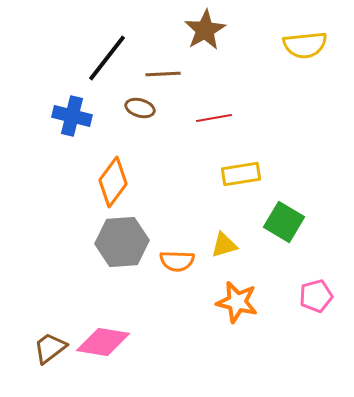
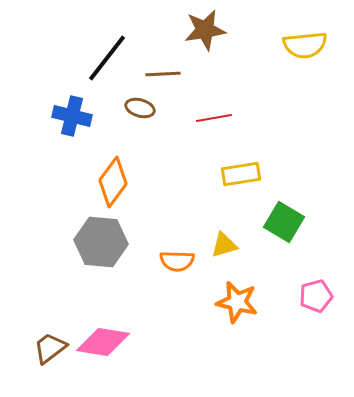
brown star: rotated 21 degrees clockwise
gray hexagon: moved 21 px left; rotated 9 degrees clockwise
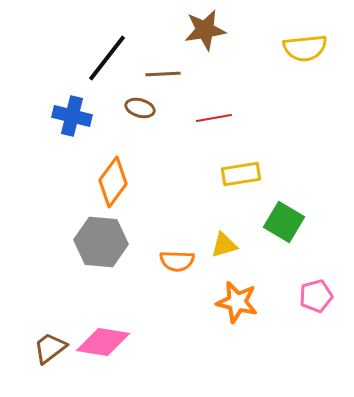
yellow semicircle: moved 3 px down
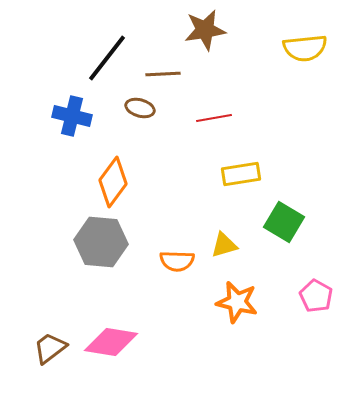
pink pentagon: rotated 28 degrees counterclockwise
pink diamond: moved 8 px right
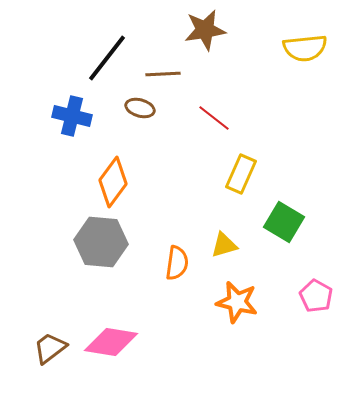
red line: rotated 48 degrees clockwise
yellow rectangle: rotated 57 degrees counterclockwise
orange semicircle: moved 2 px down; rotated 84 degrees counterclockwise
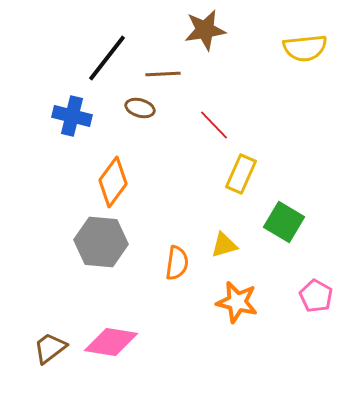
red line: moved 7 px down; rotated 8 degrees clockwise
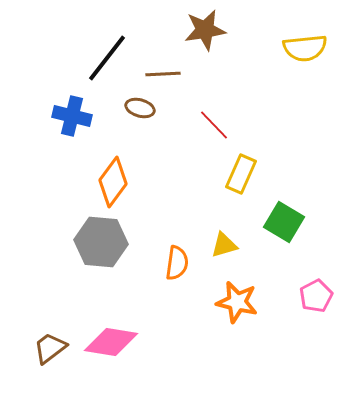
pink pentagon: rotated 16 degrees clockwise
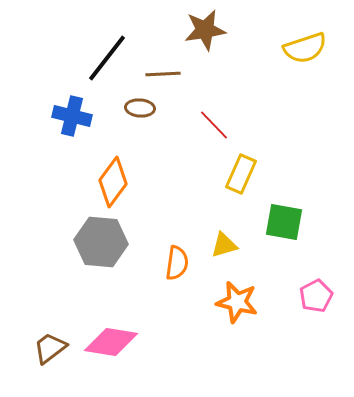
yellow semicircle: rotated 12 degrees counterclockwise
brown ellipse: rotated 12 degrees counterclockwise
green square: rotated 21 degrees counterclockwise
